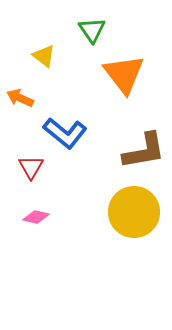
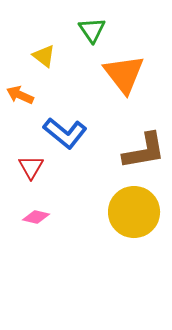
orange arrow: moved 3 px up
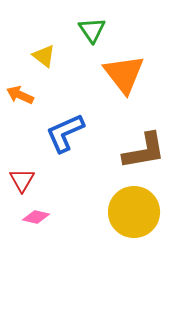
blue L-shape: rotated 117 degrees clockwise
red triangle: moved 9 px left, 13 px down
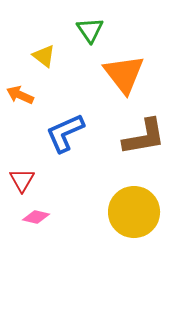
green triangle: moved 2 px left
brown L-shape: moved 14 px up
